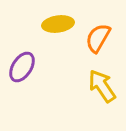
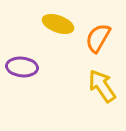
yellow ellipse: rotated 28 degrees clockwise
purple ellipse: rotated 64 degrees clockwise
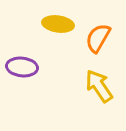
yellow ellipse: rotated 12 degrees counterclockwise
yellow arrow: moved 3 px left
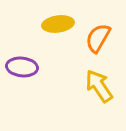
yellow ellipse: rotated 16 degrees counterclockwise
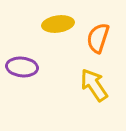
orange semicircle: rotated 12 degrees counterclockwise
yellow arrow: moved 5 px left, 1 px up
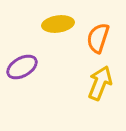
purple ellipse: rotated 36 degrees counterclockwise
yellow arrow: moved 6 px right, 2 px up; rotated 56 degrees clockwise
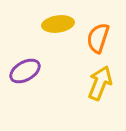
purple ellipse: moved 3 px right, 4 px down
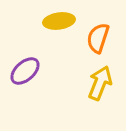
yellow ellipse: moved 1 px right, 3 px up
purple ellipse: rotated 12 degrees counterclockwise
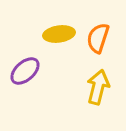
yellow ellipse: moved 13 px down
yellow arrow: moved 2 px left, 4 px down; rotated 8 degrees counterclockwise
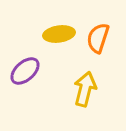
yellow arrow: moved 13 px left, 2 px down
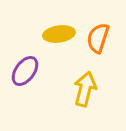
purple ellipse: rotated 12 degrees counterclockwise
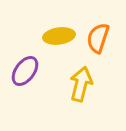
yellow ellipse: moved 2 px down
yellow arrow: moved 4 px left, 5 px up
